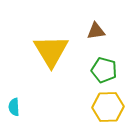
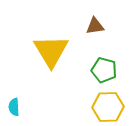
brown triangle: moved 1 px left, 5 px up
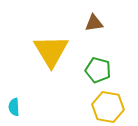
brown triangle: moved 1 px left, 3 px up
green pentagon: moved 6 px left
yellow hexagon: rotated 12 degrees clockwise
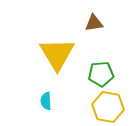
yellow triangle: moved 6 px right, 3 px down
green pentagon: moved 3 px right, 4 px down; rotated 20 degrees counterclockwise
cyan semicircle: moved 32 px right, 6 px up
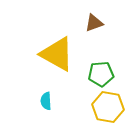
brown triangle: rotated 12 degrees counterclockwise
yellow triangle: rotated 30 degrees counterclockwise
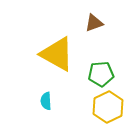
yellow hexagon: rotated 24 degrees clockwise
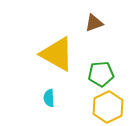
cyan semicircle: moved 3 px right, 3 px up
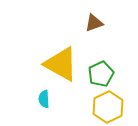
yellow triangle: moved 4 px right, 10 px down
green pentagon: rotated 20 degrees counterclockwise
cyan semicircle: moved 5 px left, 1 px down
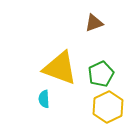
yellow triangle: moved 1 px left, 4 px down; rotated 9 degrees counterclockwise
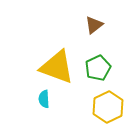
brown triangle: moved 2 px down; rotated 18 degrees counterclockwise
yellow triangle: moved 3 px left, 1 px up
green pentagon: moved 3 px left, 6 px up
